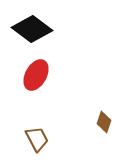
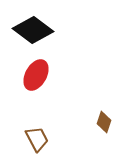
black diamond: moved 1 px right, 1 px down
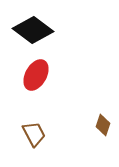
brown diamond: moved 1 px left, 3 px down
brown trapezoid: moved 3 px left, 5 px up
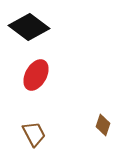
black diamond: moved 4 px left, 3 px up
